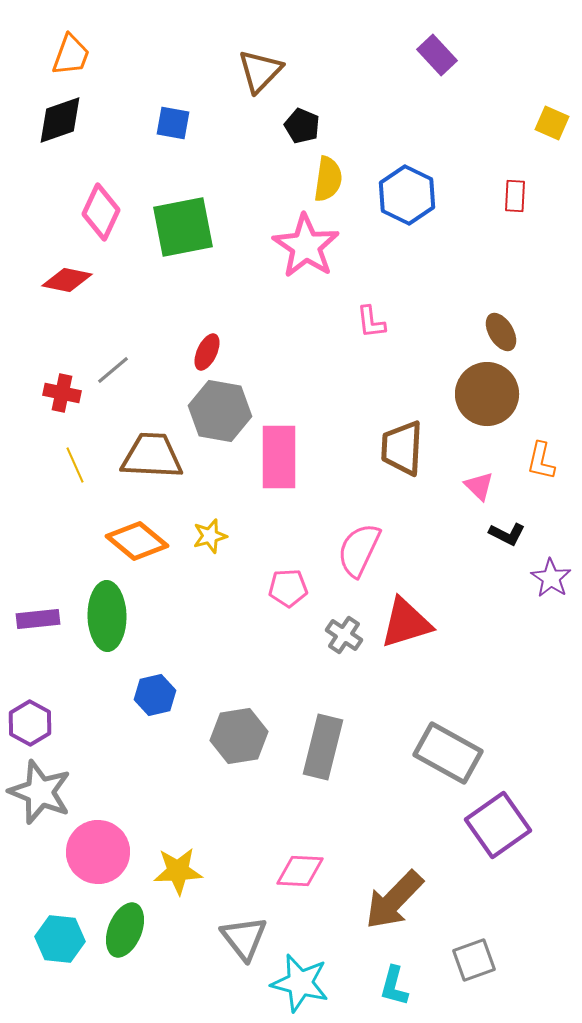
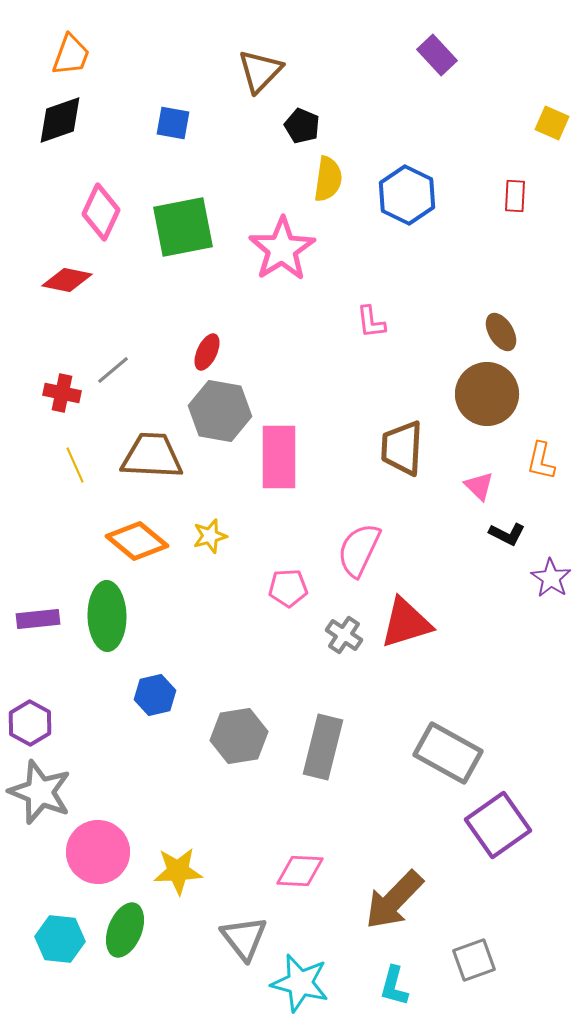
pink star at (306, 246): moved 24 px left, 3 px down; rotated 6 degrees clockwise
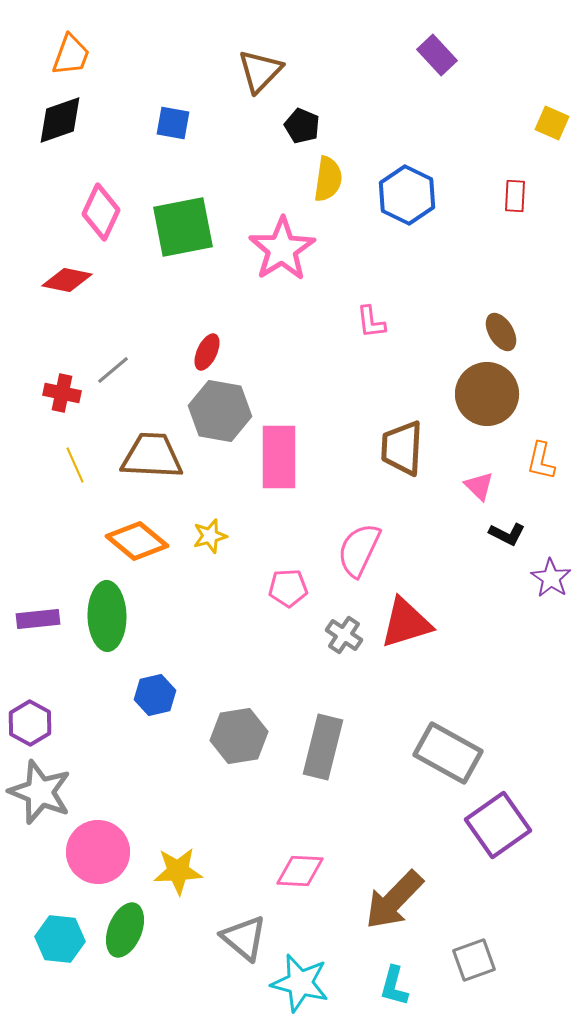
gray triangle at (244, 938): rotated 12 degrees counterclockwise
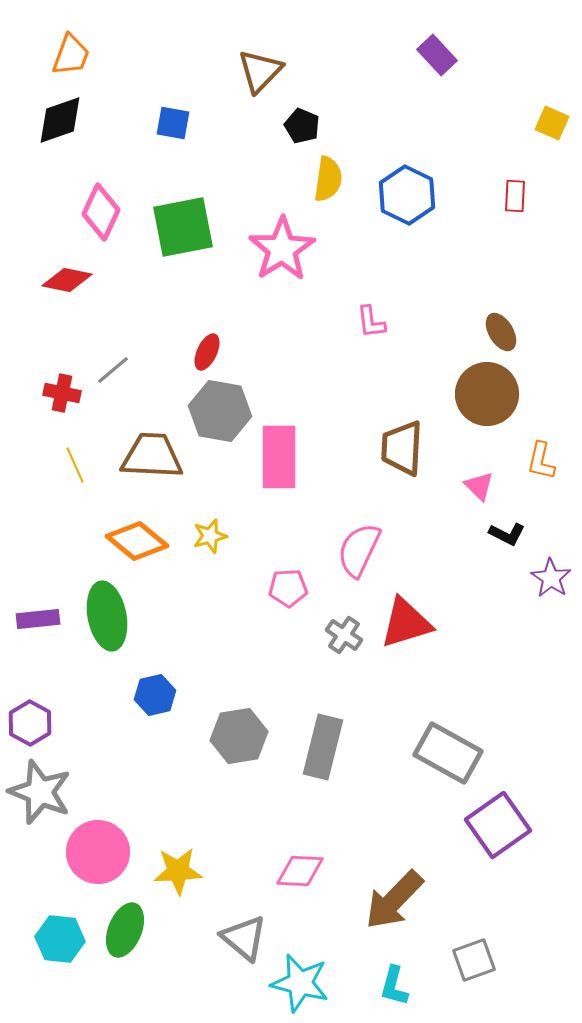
green ellipse at (107, 616): rotated 10 degrees counterclockwise
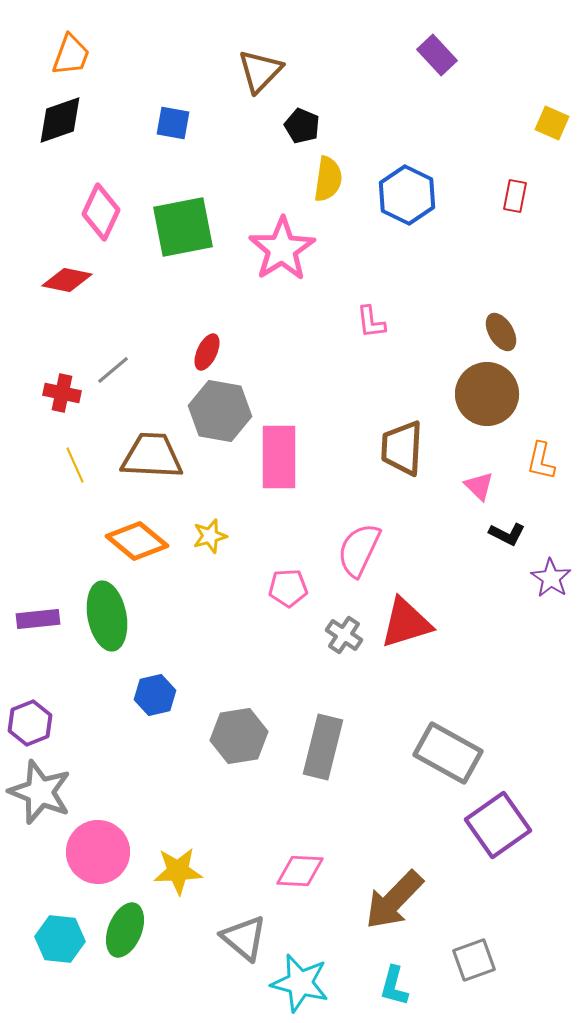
red rectangle at (515, 196): rotated 8 degrees clockwise
purple hexagon at (30, 723): rotated 9 degrees clockwise
